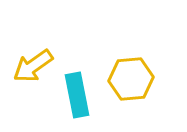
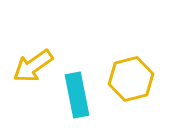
yellow hexagon: rotated 9 degrees counterclockwise
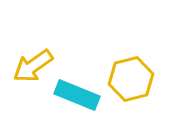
cyan rectangle: rotated 57 degrees counterclockwise
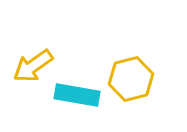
cyan rectangle: rotated 12 degrees counterclockwise
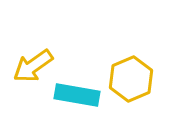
yellow hexagon: rotated 9 degrees counterclockwise
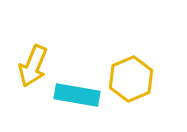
yellow arrow: rotated 33 degrees counterclockwise
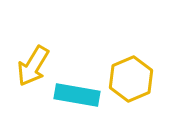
yellow arrow: rotated 9 degrees clockwise
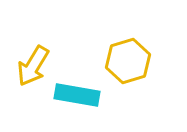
yellow hexagon: moved 3 px left, 18 px up; rotated 6 degrees clockwise
